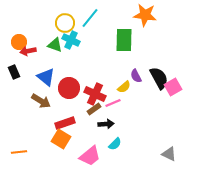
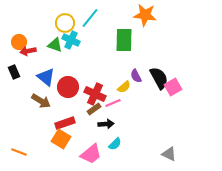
red circle: moved 1 px left, 1 px up
orange line: rotated 28 degrees clockwise
pink trapezoid: moved 1 px right, 2 px up
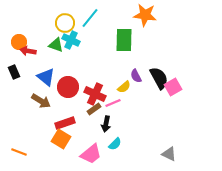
green triangle: moved 1 px right
red arrow: rotated 21 degrees clockwise
black arrow: rotated 105 degrees clockwise
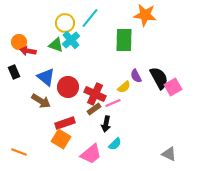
cyan cross: rotated 24 degrees clockwise
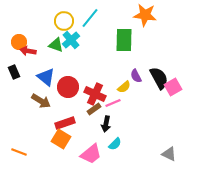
yellow circle: moved 1 px left, 2 px up
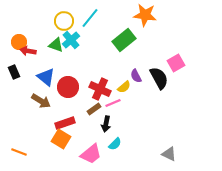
green rectangle: rotated 50 degrees clockwise
pink square: moved 3 px right, 24 px up
red cross: moved 5 px right, 5 px up
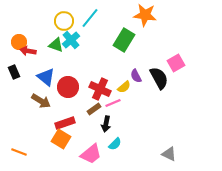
green rectangle: rotated 20 degrees counterclockwise
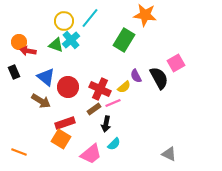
cyan semicircle: moved 1 px left
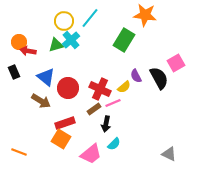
green triangle: rotated 35 degrees counterclockwise
red circle: moved 1 px down
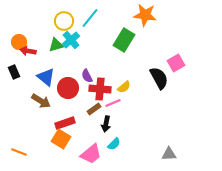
purple semicircle: moved 49 px left
red cross: rotated 20 degrees counterclockwise
gray triangle: rotated 28 degrees counterclockwise
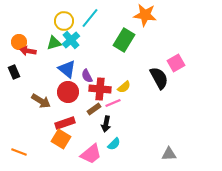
green triangle: moved 2 px left, 2 px up
blue triangle: moved 21 px right, 8 px up
red circle: moved 4 px down
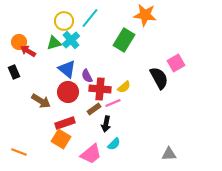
red arrow: rotated 21 degrees clockwise
